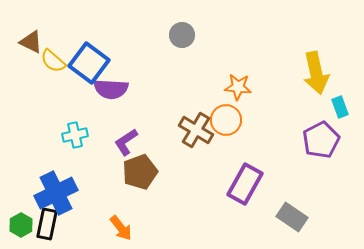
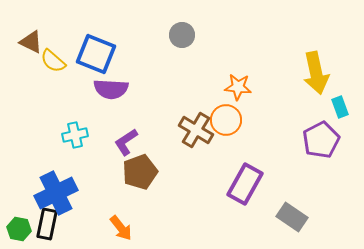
blue square: moved 7 px right, 9 px up; rotated 15 degrees counterclockwise
green hexagon: moved 2 px left, 4 px down; rotated 20 degrees counterclockwise
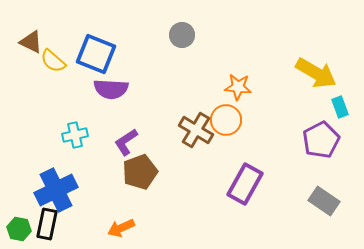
yellow arrow: rotated 48 degrees counterclockwise
blue cross: moved 3 px up
gray rectangle: moved 32 px right, 16 px up
orange arrow: rotated 104 degrees clockwise
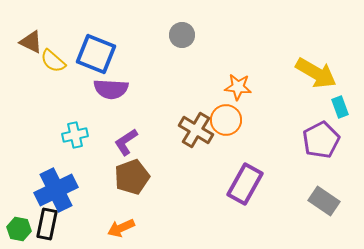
brown pentagon: moved 8 px left, 5 px down
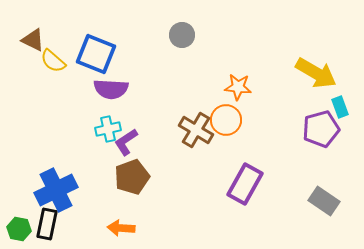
brown triangle: moved 2 px right, 2 px up
cyan cross: moved 33 px right, 6 px up
purple pentagon: moved 11 px up; rotated 12 degrees clockwise
orange arrow: rotated 28 degrees clockwise
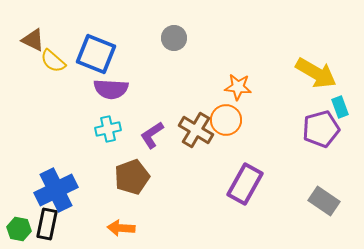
gray circle: moved 8 px left, 3 px down
purple L-shape: moved 26 px right, 7 px up
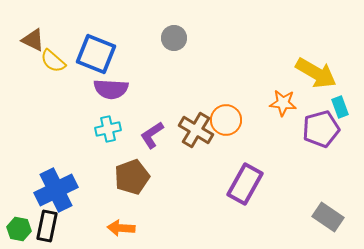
orange star: moved 45 px right, 16 px down
gray rectangle: moved 4 px right, 16 px down
black rectangle: moved 2 px down
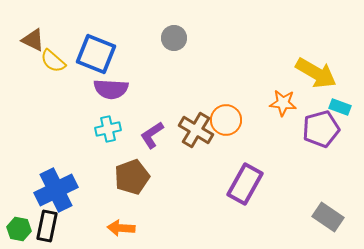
cyan rectangle: rotated 50 degrees counterclockwise
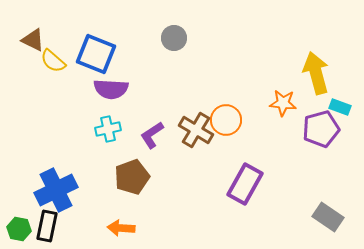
yellow arrow: rotated 135 degrees counterclockwise
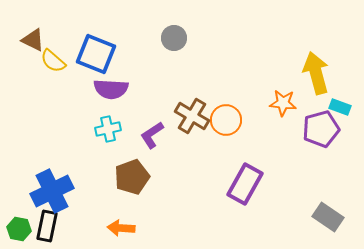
brown cross: moved 4 px left, 14 px up
blue cross: moved 4 px left, 1 px down
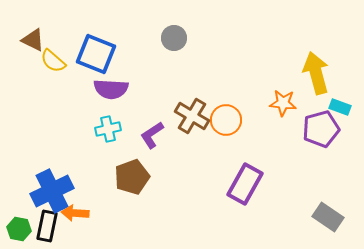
orange arrow: moved 46 px left, 15 px up
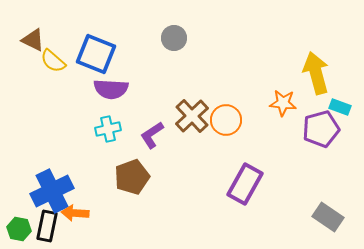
brown cross: rotated 16 degrees clockwise
